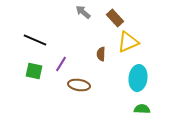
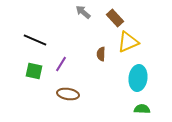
brown ellipse: moved 11 px left, 9 px down
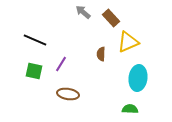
brown rectangle: moved 4 px left
green semicircle: moved 12 px left
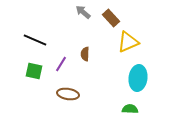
brown semicircle: moved 16 px left
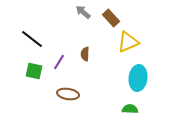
black line: moved 3 px left, 1 px up; rotated 15 degrees clockwise
purple line: moved 2 px left, 2 px up
